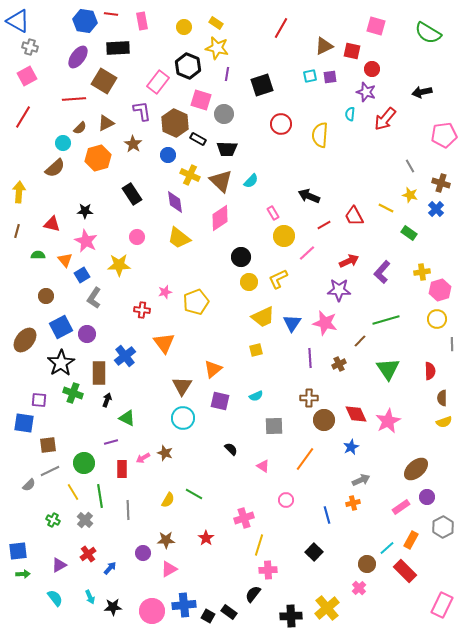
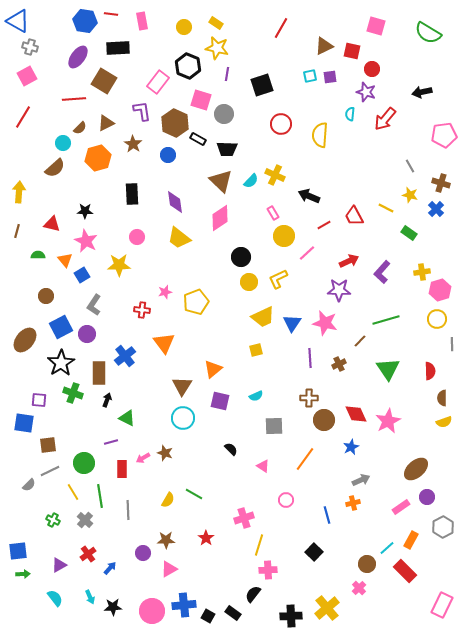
yellow cross at (190, 175): moved 85 px right
black rectangle at (132, 194): rotated 30 degrees clockwise
gray L-shape at (94, 298): moved 7 px down
black rectangle at (229, 612): moved 4 px right, 1 px down
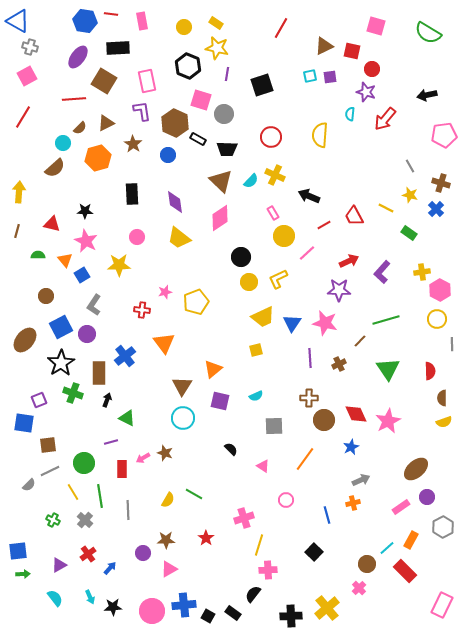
pink rectangle at (158, 82): moved 11 px left, 1 px up; rotated 50 degrees counterclockwise
black arrow at (422, 92): moved 5 px right, 3 px down
red circle at (281, 124): moved 10 px left, 13 px down
pink hexagon at (440, 290): rotated 15 degrees counterclockwise
purple square at (39, 400): rotated 28 degrees counterclockwise
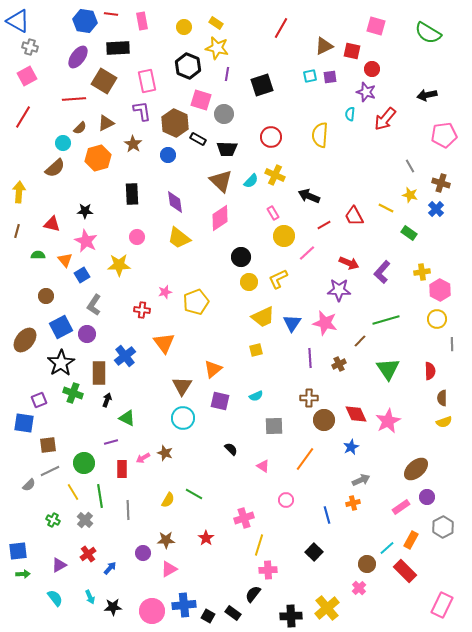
red arrow at (349, 261): moved 2 px down; rotated 48 degrees clockwise
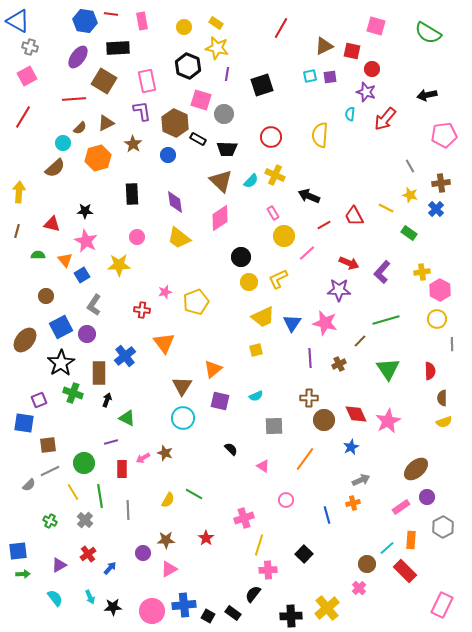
brown cross at (441, 183): rotated 24 degrees counterclockwise
green cross at (53, 520): moved 3 px left, 1 px down
orange rectangle at (411, 540): rotated 24 degrees counterclockwise
black square at (314, 552): moved 10 px left, 2 px down
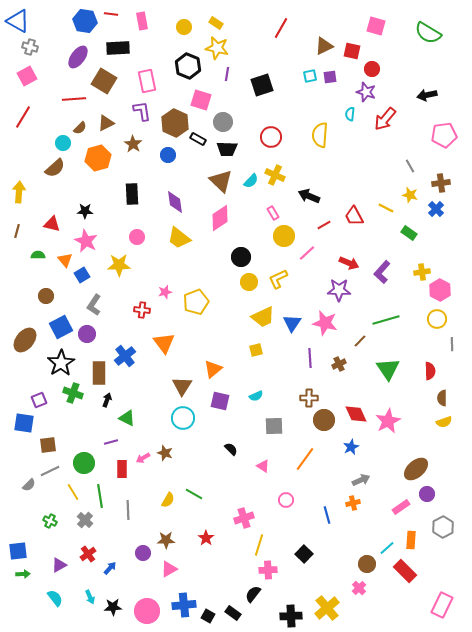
gray circle at (224, 114): moved 1 px left, 8 px down
purple circle at (427, 497): moved 3 px up
pink circle at (152, 611): moved 5 px left
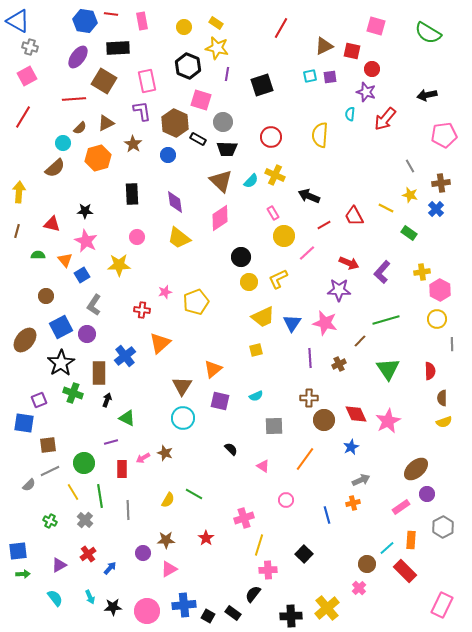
orange triangle at (164, 343): moved 4 px left; rotated 25 degrees clockwise
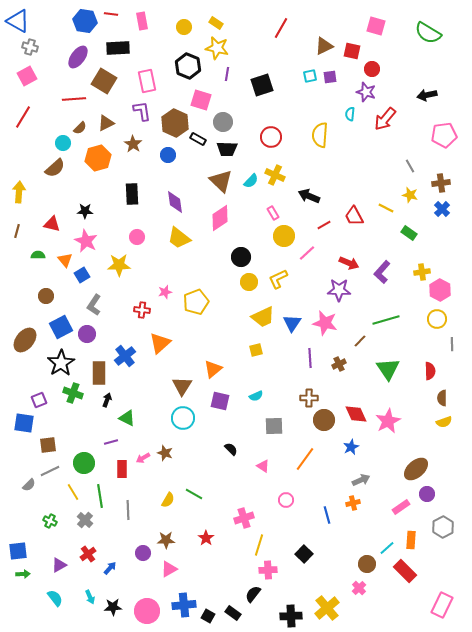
blue cross at (436, 209): moved 6 px right
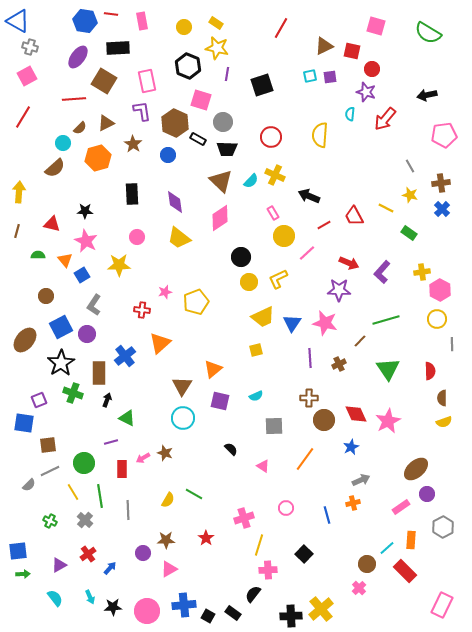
pink circle at (286, 500): moved 8 px down
yellow cross at (327, 608): moved 6 px left, 1 px down
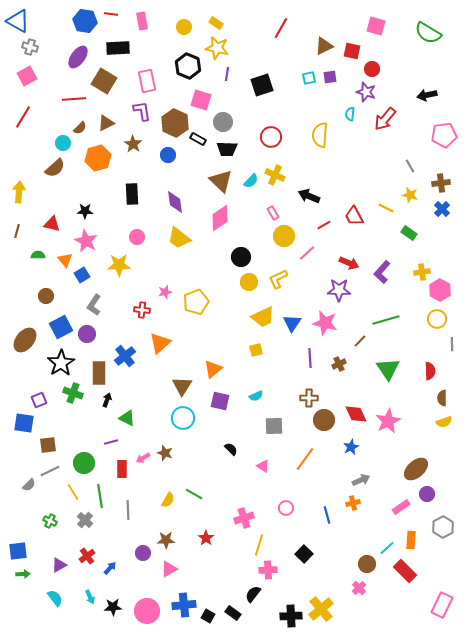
cyan square at (310, 76): moved 1 px left, 2 px down
red cross at (88, 554): moved 1 px left, 2 px down
